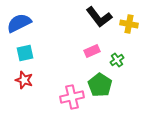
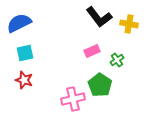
pink cross: moved 1 px right, 2 px down
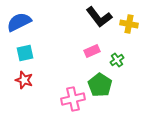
blue semicircle: moved 1 px up
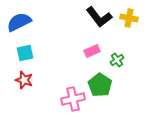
yellow cross: moved 6 px up
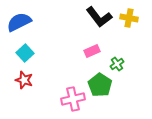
cyan square: rotated 30 degrees counterclockwise
green cross: moved 4 px down
